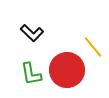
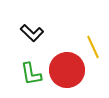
yellow line: rotated 15 degrees clockwise
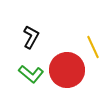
black L-shape: moved 1 px left, 4 px down; rotated 105 degrees counterclockwise
green L-shape: rotated 40 degrees counterclockwise
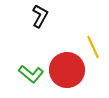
black L-shape: moved 9 px right, 21 px up
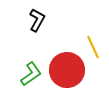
black L-shape: moved 3 px left, 4 px down
green L-shape: rotated 75 degrees counterclockwise
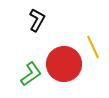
red circle: moved 3 px left, 6 px up
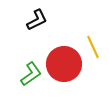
black L-shape: rotated 35 degrees clockwise
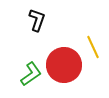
black L-shape: rotated 45 degrees counterclockwise
red circle: moved 1 px down
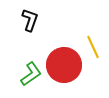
black L-shape: moved 7 px left
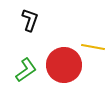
yellow line: rotated 55 degrees counterclockwise
green L-shape: moved 5 px left, 4 px up
